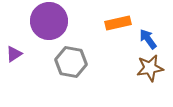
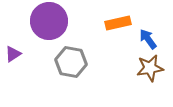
purple triangle: moved 1 px left
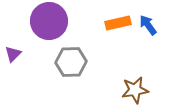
blue arrow: moved 14 px up
purple triangle: rotated 12 degrees counterclockwise
gray hexagon: rotated 12 degrees counterclockwise
brown star: moved 15 px left, 22 px down
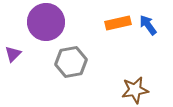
purple circle: moved 3 px left, 1 px down
gray hexagon: rotated 8 degrees counterclockwise
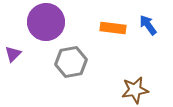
orange rectangle: moved 5 px left, 5 px down; rotated 20 degrees clockwise
